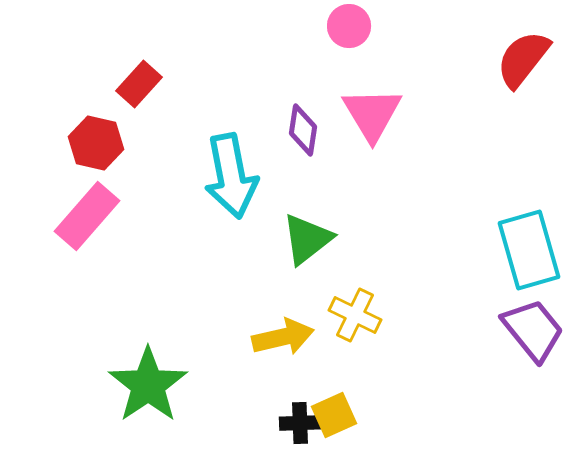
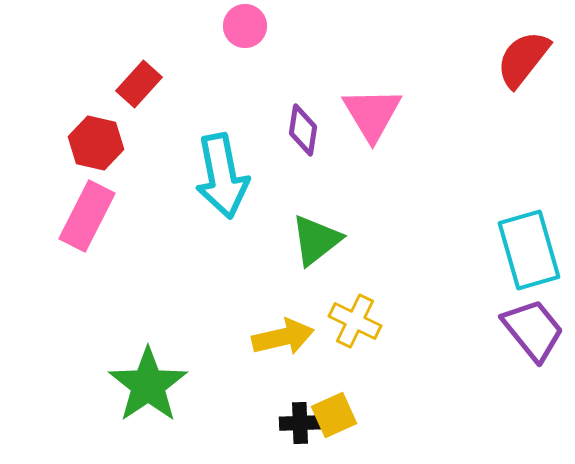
pink circle: moved 104 px left
cyan arrow: moved 9 px left
pink rectangle: rotated 14 degrees counterclockwise
green triangle: moved 9 px right, 1 px down
yellow cross: moved 6 px down
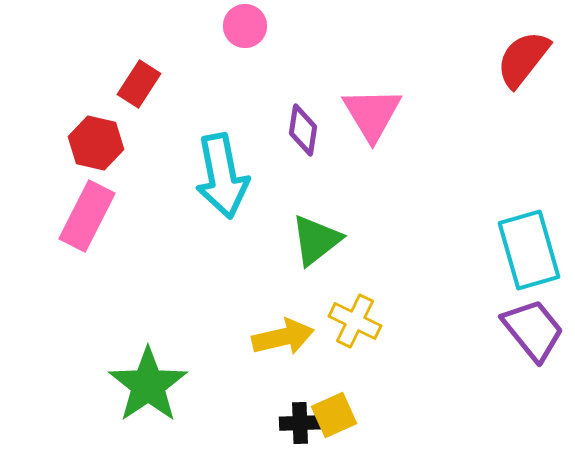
red rectangle: rotated 9 degrees counterclockwise
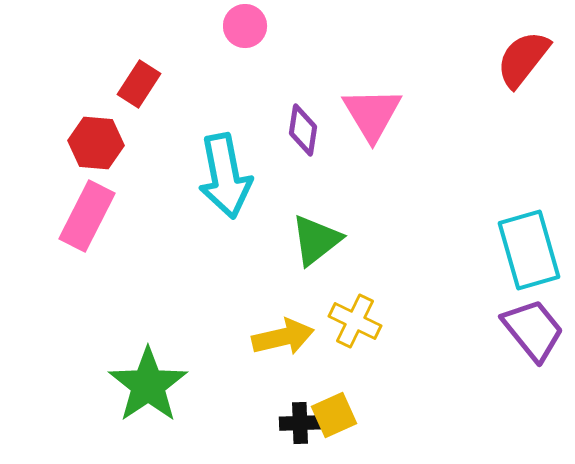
red hexagon: rotated 8 degrees counterclockwise
cyan arrow: moved 3 px right
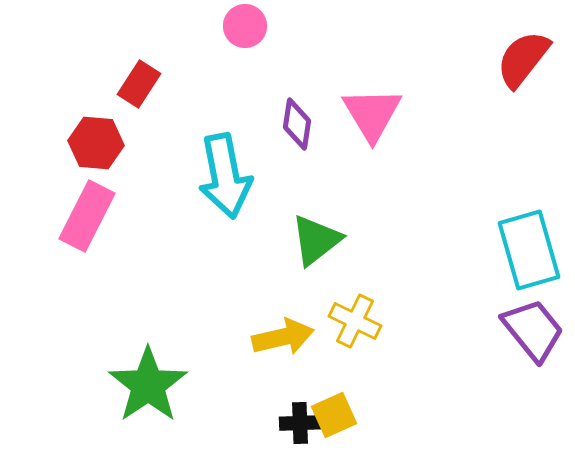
purple diamond: moved 6 px left, 6 px up
